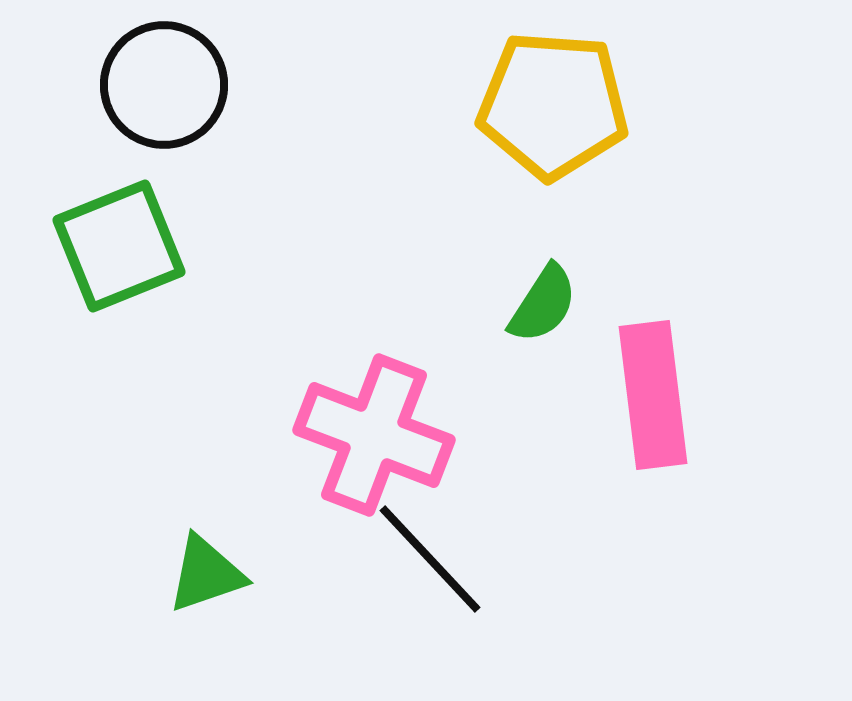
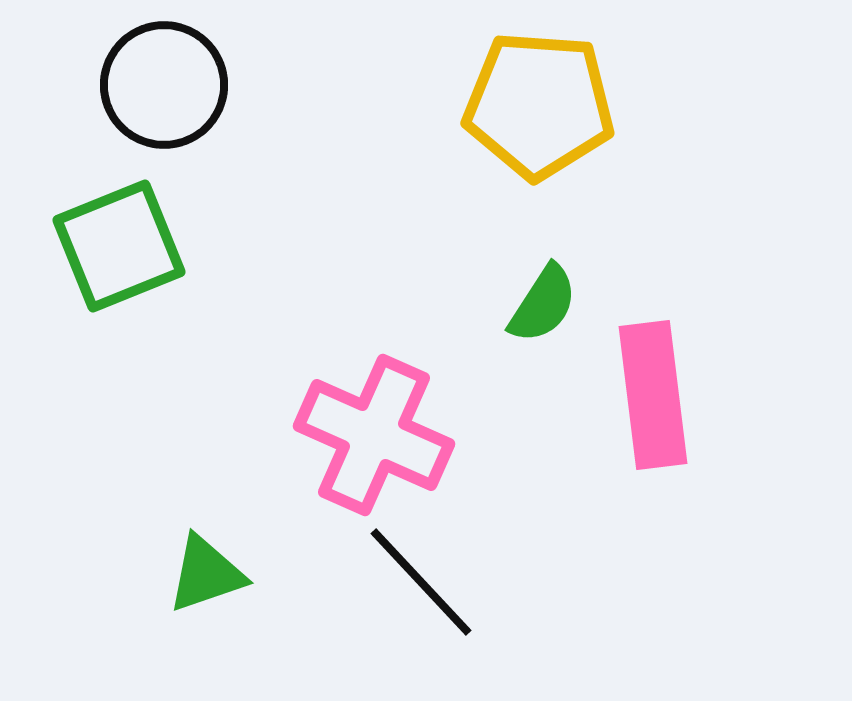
yellow pentagon: moved 14 px left
pink cross: rotated 3 degrees clockwise
black line: moved 9 px left, 23 px down
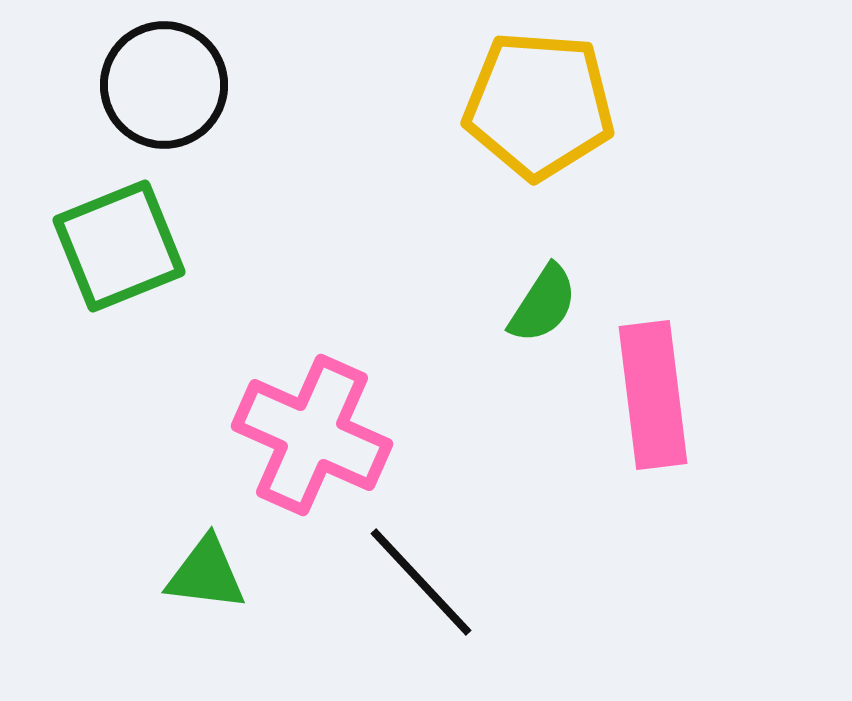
pink cross: moved 62 px left
green triangle: rotated 26 degrees clockwise
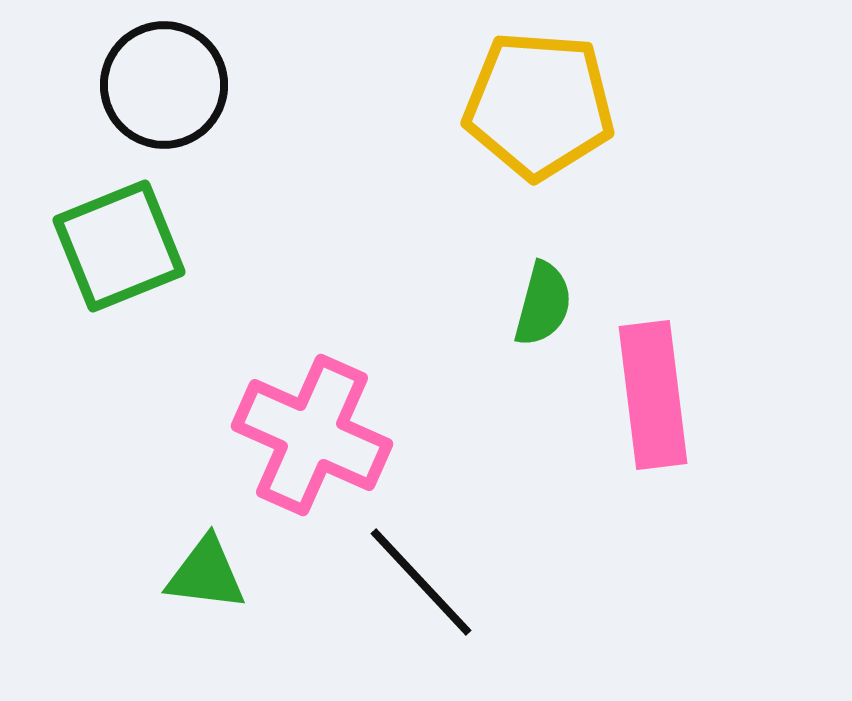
green semicircle: rotated 18 degrees counterclockwise
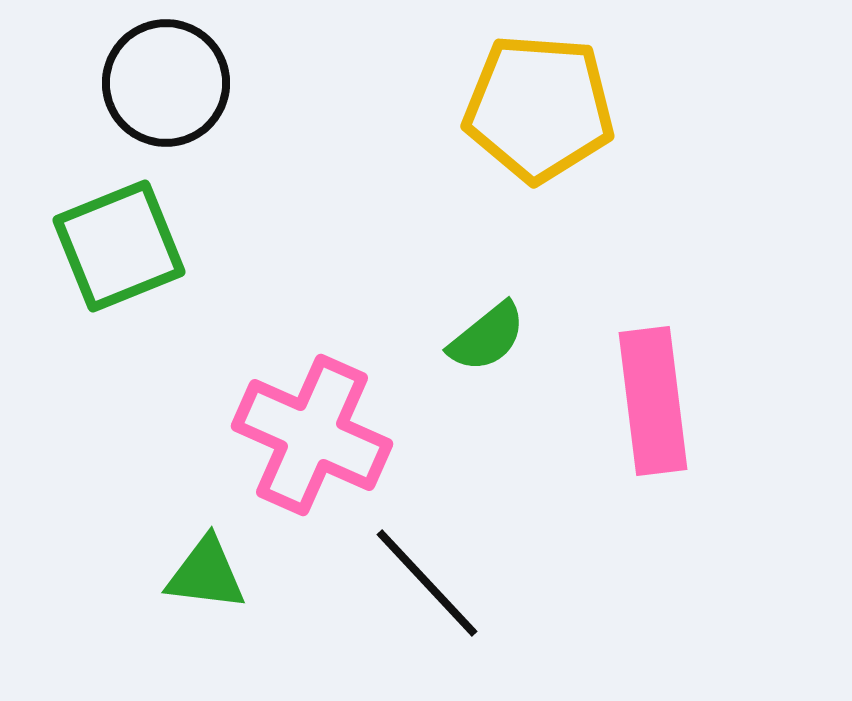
black circle: moved 2 px right, 2 px up
yellow pentagon: moved 3 px down
green semicircle: moved 56 px left, 33 px down; rotated 36 degrees clockwise
pink rectangle: moved 6 px down
black line: moved 6 px right, 1 px down
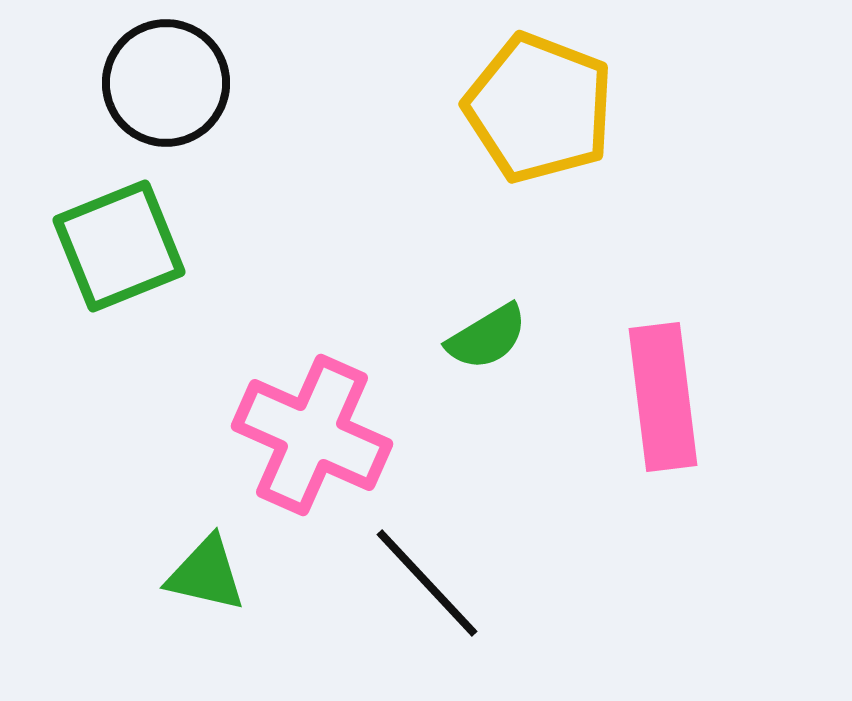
yellow pentagon: rotated 17 degrees clockwise
green semicircle: rotated 8 degrees clockwise
pink rectangle: moved 10 px right, 4 px up
green triangle: rotated 6 degrees clockwise
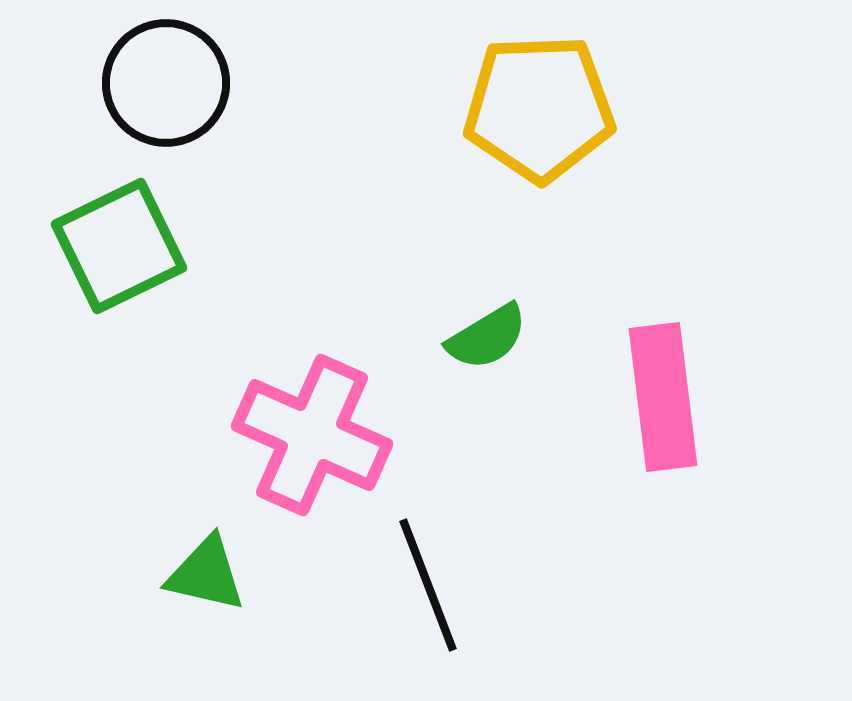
yellow pentagon: rotated 23 degrees counterclockwise
green square: rotated 4 degrees counterclockwise
black line: moved 1 px right, 2 px down; rotated 22 degrees clockwise
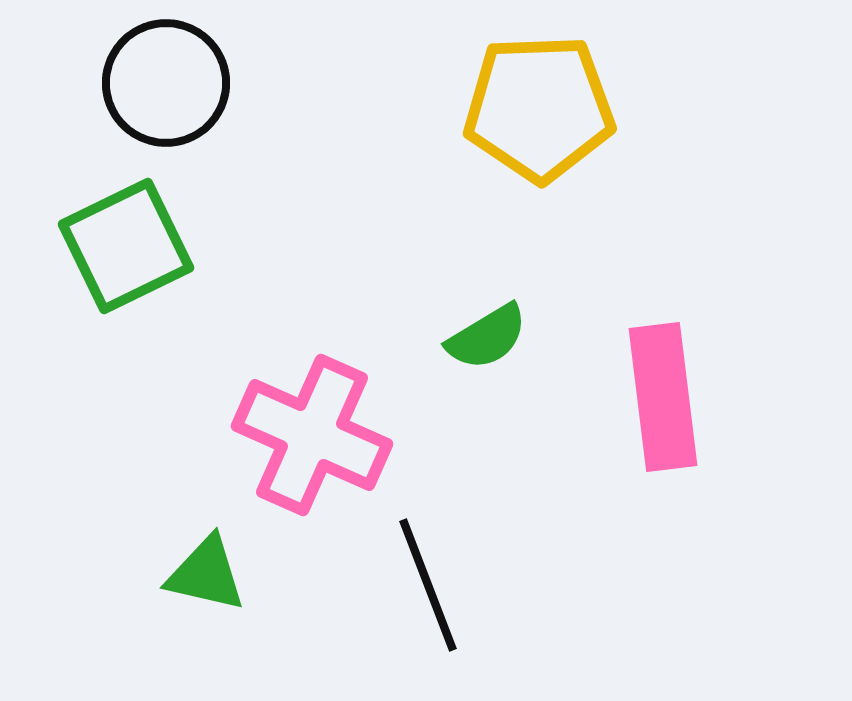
green square: moved 7 px right
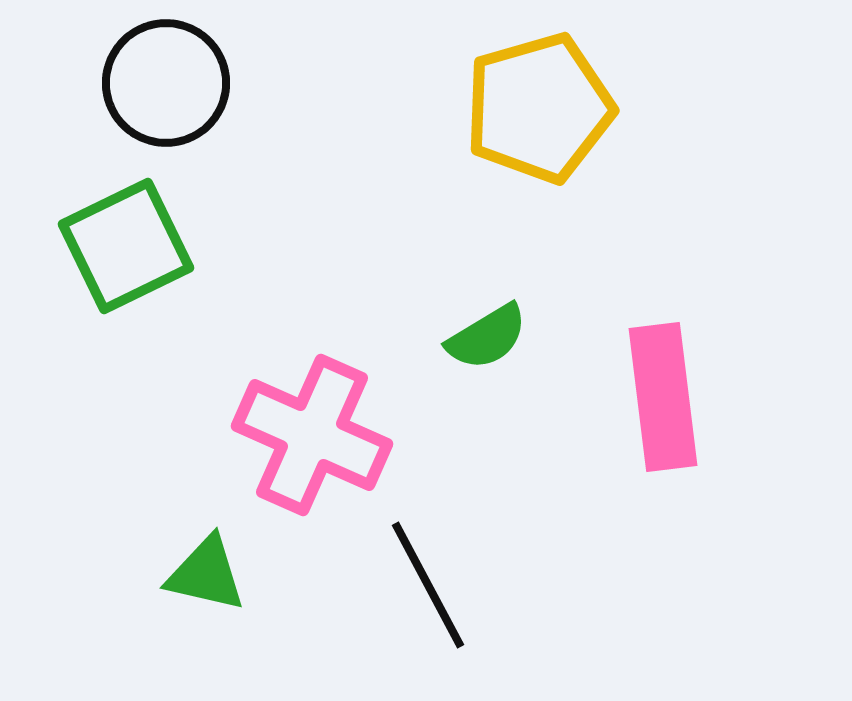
yellow pentagon: rotated 14 degrees counterclockwise
black line: rotated 7 degrees counterclockwise
